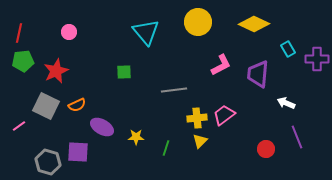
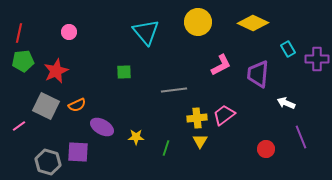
yellow diamond: moved 1 px left, 1 px up
purple line: moved 4 px right
yellow triangle: rotated 14 degrees counterclockwise
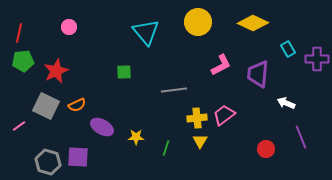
pink circle: moved 5 px up
purple square: moved 5 px down
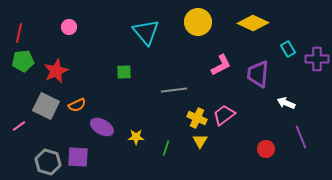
yellow cross: rotated 30 degrees clockwise
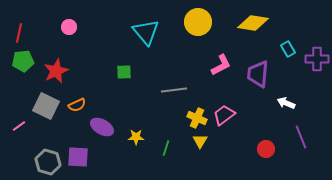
yellow diamond: rotated 16 degrees counterclockwise
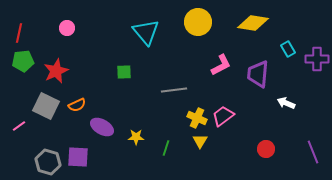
pink circle: moved 2 px left, 1 px down
pink trapezoid: moved 1 px left, 1 px down
purple line: moved 12 px right, 15 px down
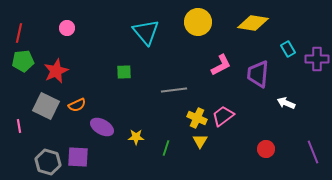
pink line: rotated 64 degrees counterclockwise
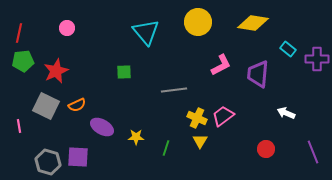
cyan rectangle: rotated 21 degrees counterclockwise
white arrow: moved 10 px down
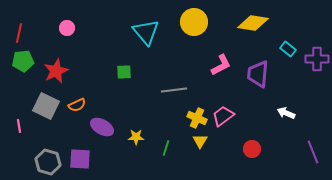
yellow circle: moved 4 px left
red circle: moved 14 px left
purple square: moved 2 px right, 2 px down
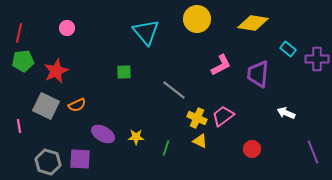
yellow circle: moved 3 px right, 3 px up
gray line: rotated 45 degrees clockwise
purple ellipse: moved 1 px right, 7 px down
yellow triangle: rotated 35 degrees counterclockwise
